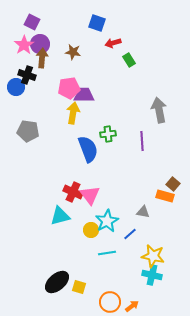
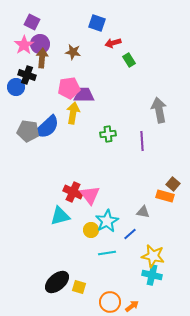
blue semicircle: moved 41 px left, 22 px up; rotated 68 degrees clockwise
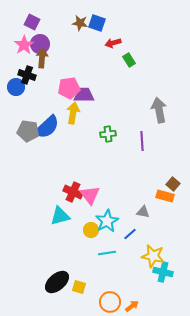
brown star: moved 7 px right, 29 px up
cyan cross: moved 11 px right, 3 px up
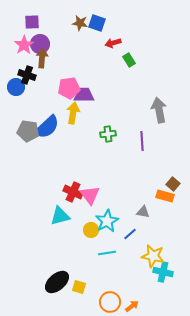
purple square: rotated 28 degrees counterclockwise
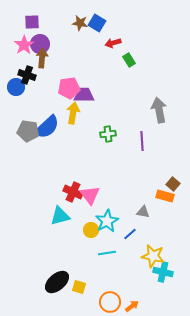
blue square: rotated 12 degrees clockwise
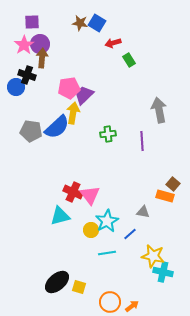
purple trapezoid: rotated 45 degrees counterclockwise
blue semicircle: moved 10 px right
gray pentagon: moved 3 px right
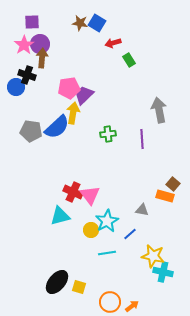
purple line: moved 2 px up
gray triangle: moved 1 px left, 2 px up
black ellipse: rotated 10 degrees counterclockwise
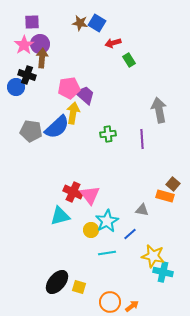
purple trapezoid: moved 1 px right; rotated 85 degrees clockwise
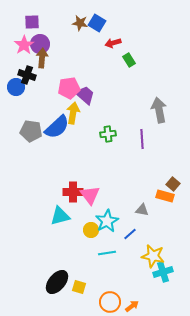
red cross: rotated 24 degrees counterclockwise
cyan cross: rotated 30 degrees counterclockwise
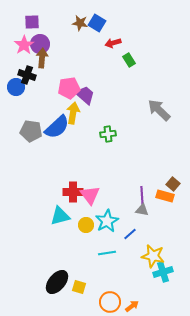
gray arrow: rotated 35 degrees counterclockwise
purple line: moved 57 px down
yellow circle: moved 5 px left, 5 px up
